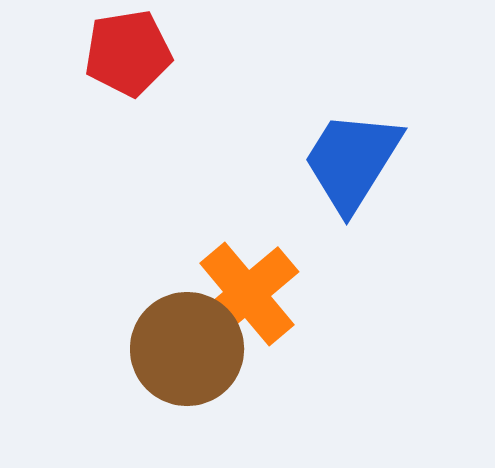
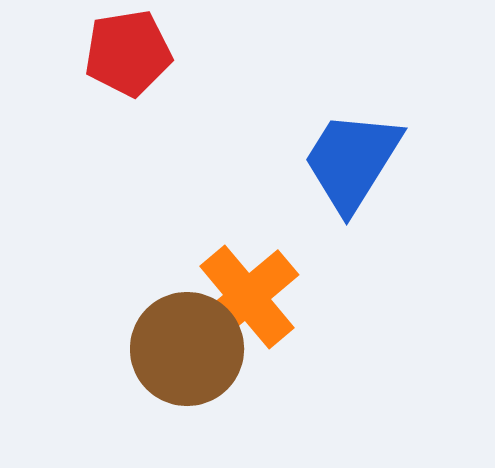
orange cross: moved 3 px down
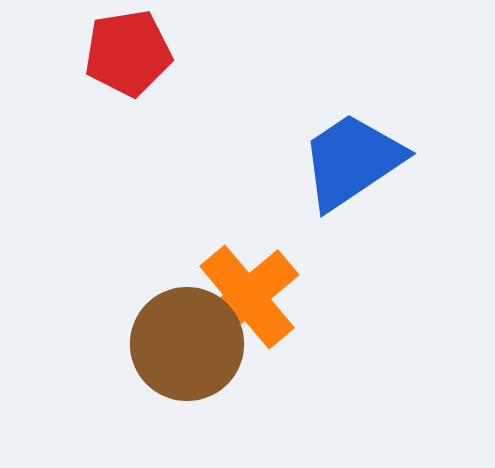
blue trapezoid: rotated 24 degrees clockwise
brown circle: moved 5 px up
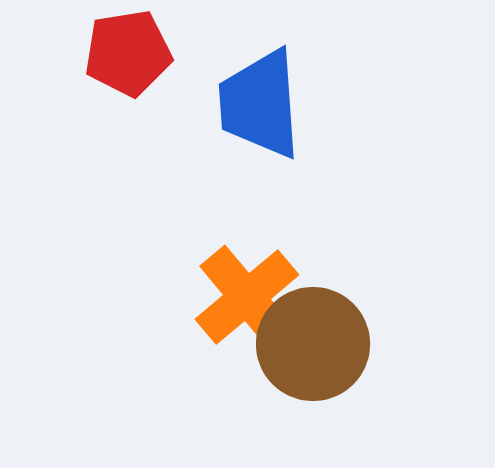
blue trapezoid: moved 92 px left, 57 px up; rotated 60 degrees counterclockwise
brown circle: moved 126 px right
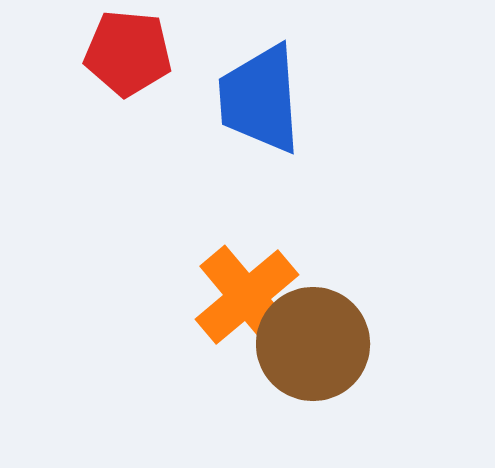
red pentagon: rotated 14 degrees clockwise
blue trapezoid: moved 5 px up
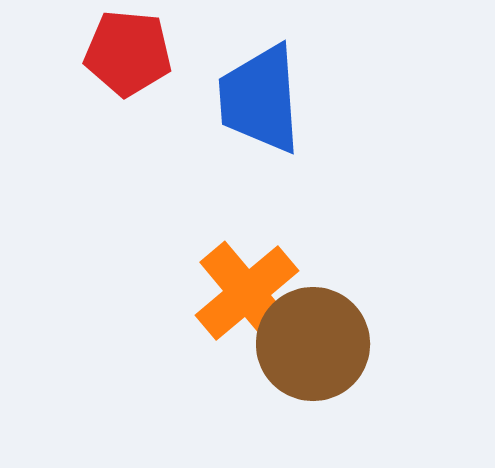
orange cross: moved 4 px up
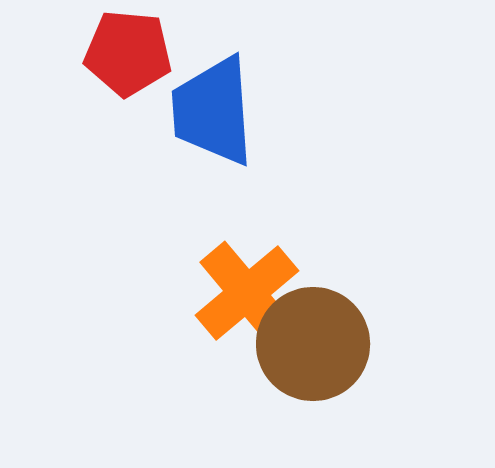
blue trapezoid: moved 47 px left, 12 px down
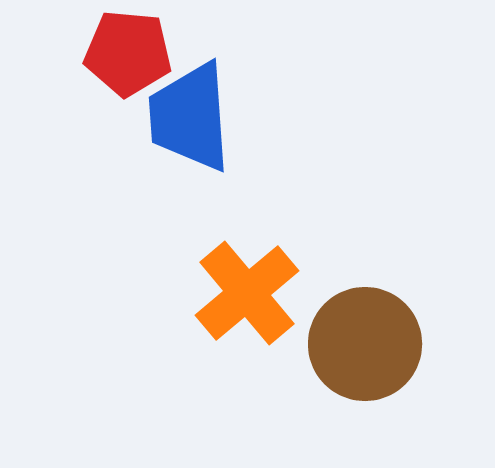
blue trapezoid: moved 23 px left, 6 px down
brown circle: moved 52 px right
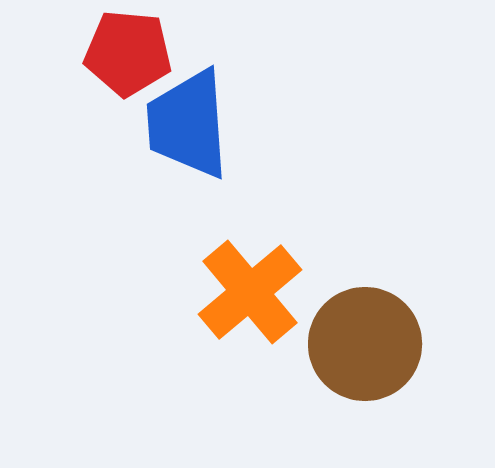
blue trapezoid: moved 2 px left, 7 px down
orange cross: moved 3 px right, 1 px up
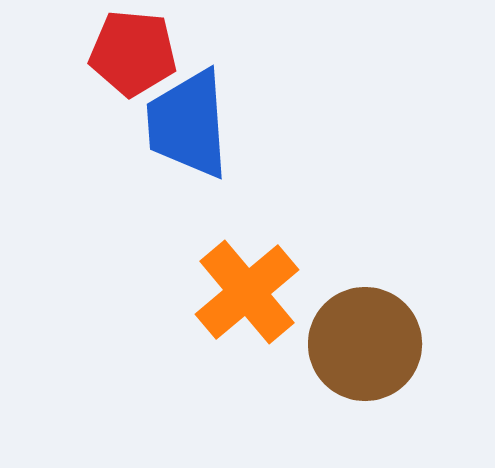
red pentagon: moved 5 px right
orange cross: moved 3 px left
